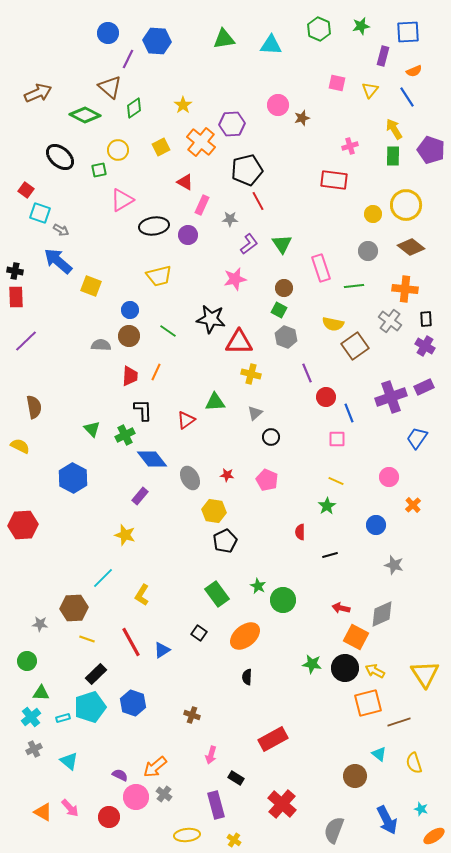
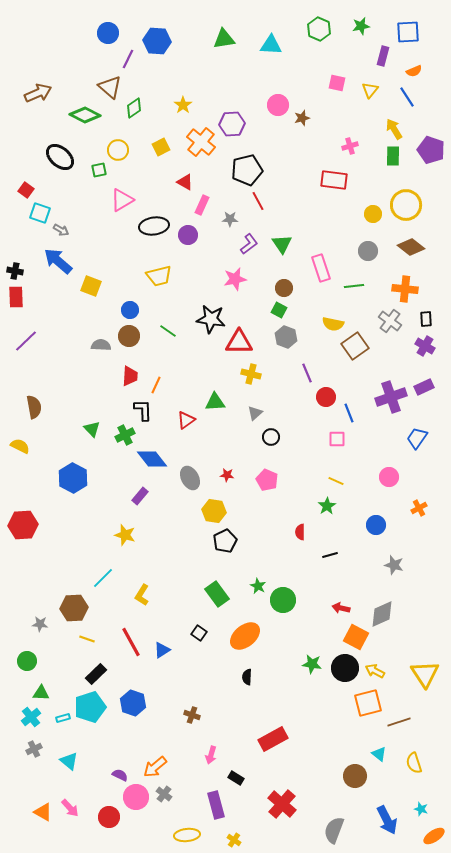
orange line at (156, 372): moved 13 px down
orange cross at (413, 505): moved 6 px right, 3 px down; rotated 14 degrees clockwise
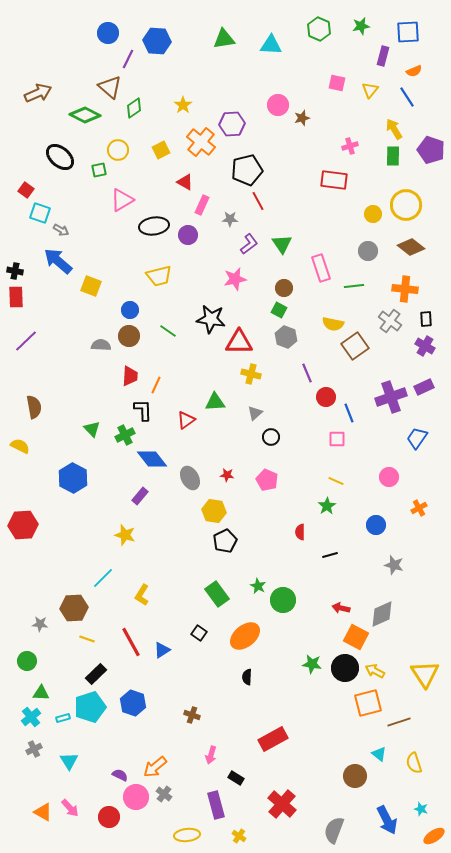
yellow square at (161, 147): moved 3 px down
cyan triangle at (69, 761): rotated 18 degrees clockwise
yellow cross at (234, 840): moved 5 px right, 4 px up
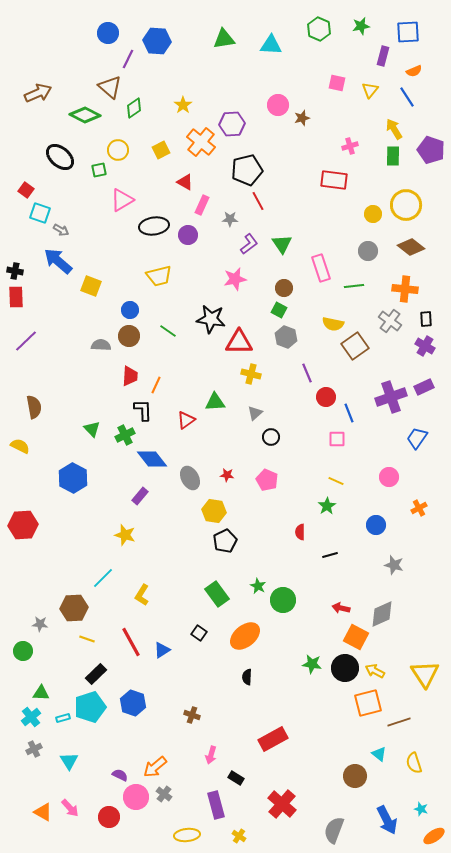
green circle at (27, 661): moved 4 px left, 10 px up
